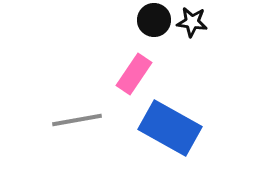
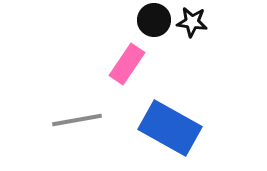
pink rectangle: moved 7 px left, 10 px up
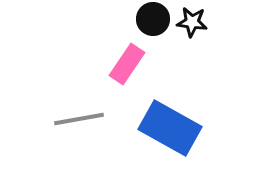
black circle: moved 1 px left, 1 px up
gray line: moved 2 px right, 1 px up
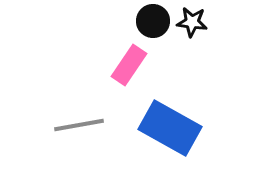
black circle: moved 2 px down
pink rectangle: moved 2 px right, 1 px down
gray line: moved 6 px down
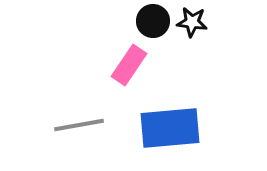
blue rectangle: rotated 34 degrees counterclockwise
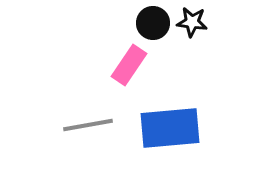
black circle: moved 2 px down
gray line: moved 9 px right
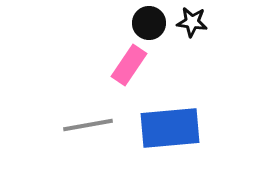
black circle: moved 4 px left
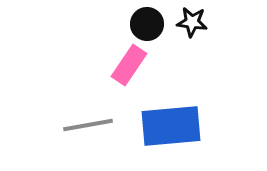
black circle: moved 2 px left, 1 px down
blue rectangle: moved 1 px right, 2 px up
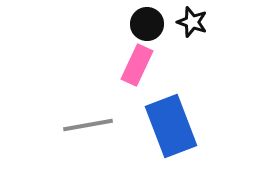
black star: rotated 12 degrees clockwise
pink rectangle: moved 8 px right; rotated 9 degrees counterclockwise
blue rectangle: rotated 74 degrees clockwise
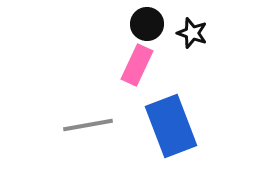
black star: moved 11 px down
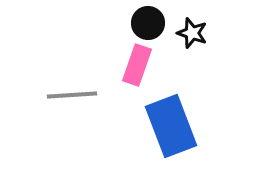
black circle: moved 1 px right, 1 px up
pink rectangle: rotated 6 degrees counterclockwise
gray line: moved 16 px left, 30 px up; rotated 6 degrees clockwise
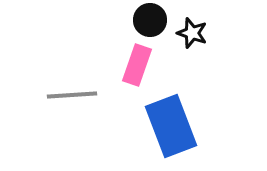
black circle: moved 2 px right, 3 px up
